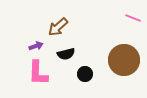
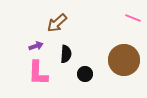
brown arrow: moved 1 px left, 4 px up
black semicircle: rotated 72 degrees counterclockwise
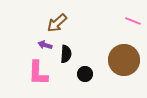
pink line: moved 3 px down
purple arrow: moved 9 px right, 1 px up; rotated 144 degrees counterclockwise
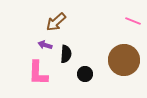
brown arrow: moved 1 px left, 1 px up
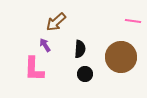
pink line: rotated 14 degrees counterclockwise
purple arrow: rotated 40 degrees clockwise
black semicircle: moved 14 px right, 5 px up
brown circle: moved 3 px left, 3 px up
pink L-shape: moved 4 px left, 4 px up
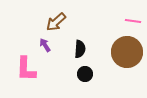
brown circle: moved 6 px right, 5 px up
pink L-shape: moved 8 px left
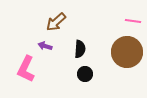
purple arrow: moved 1 px down; rotated 40 degrees counterclockwise
pink L-shape: rotated 24 degrees clockwise
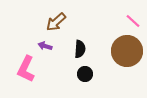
pink line: rotated 35 degrees clockwise
brown circle: moved 1 px up
